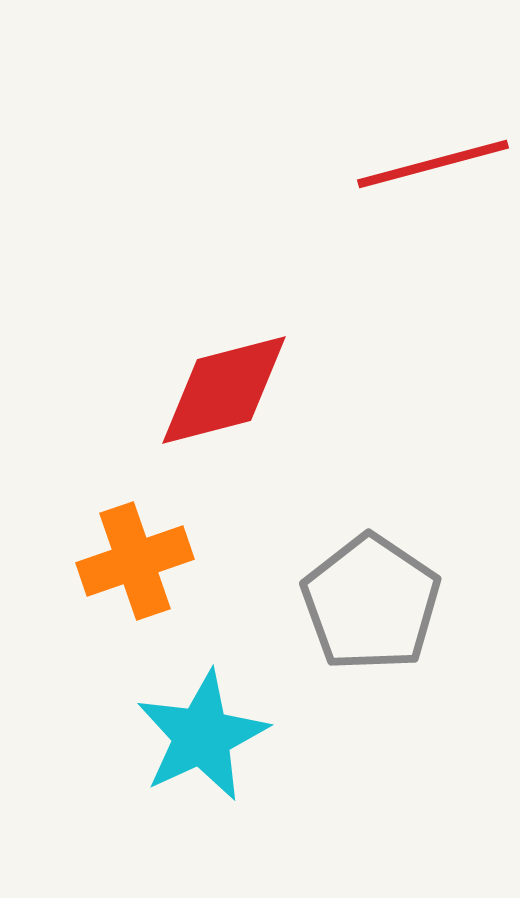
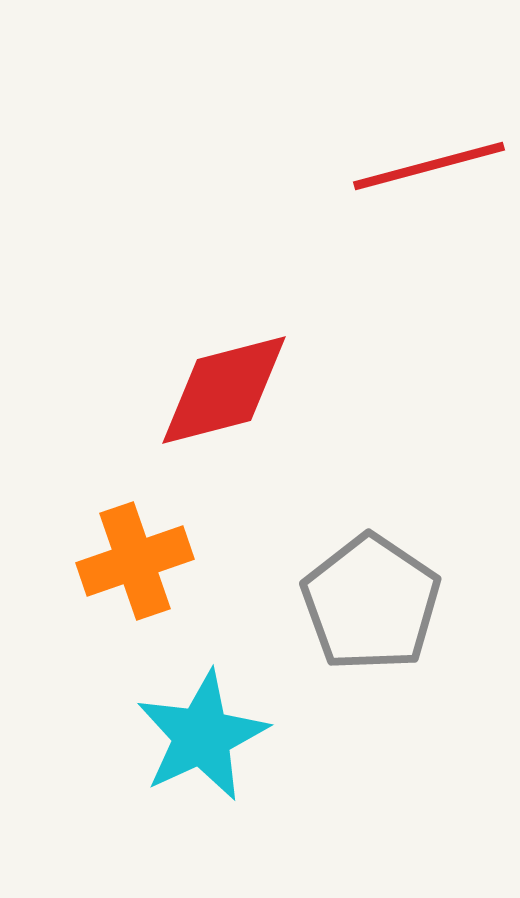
red line: moved 4 px left, 2 px down
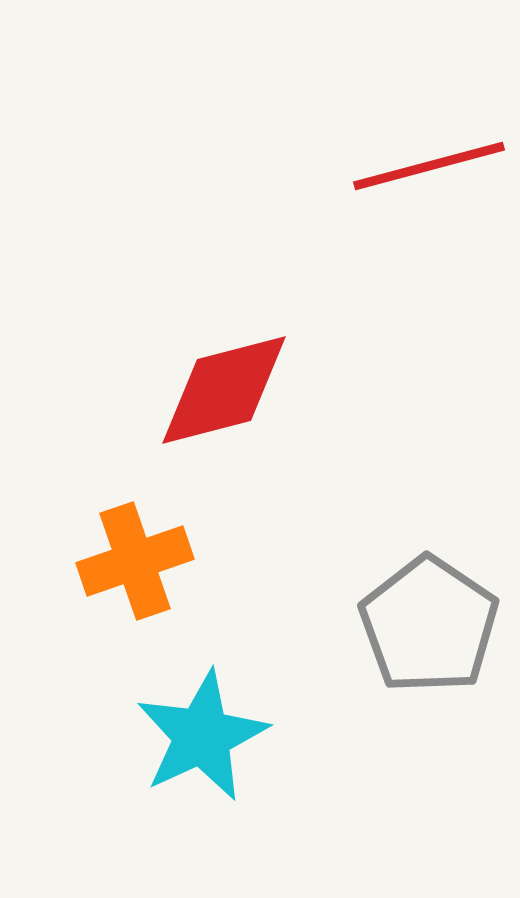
gray pentagon: moved 58 px right, 22 px down
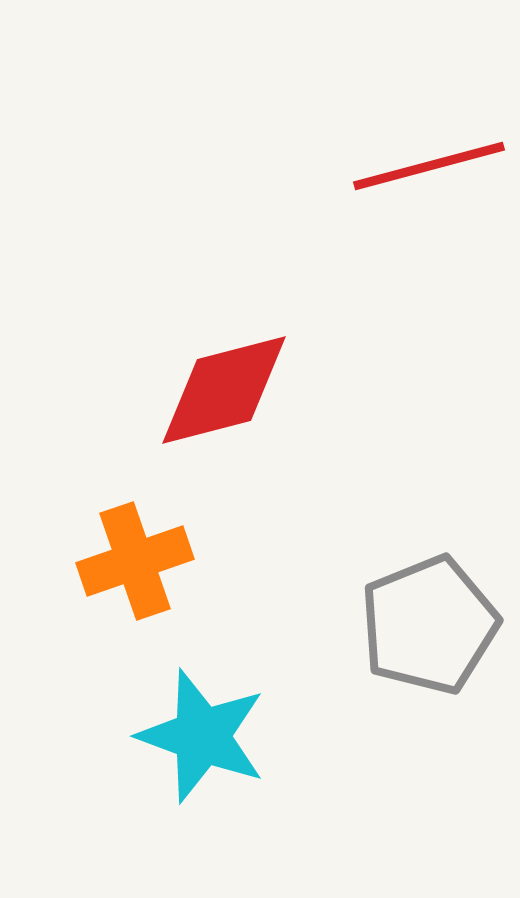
gray pentagon: rotated 16 degrees clockwise
cyan star: rotated 27 degrees counterclockwise
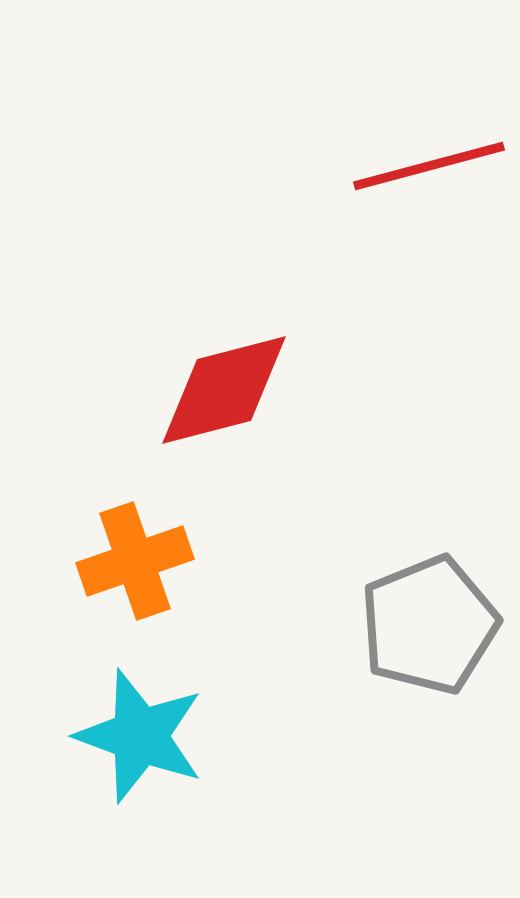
cyan star: moved 62 px left
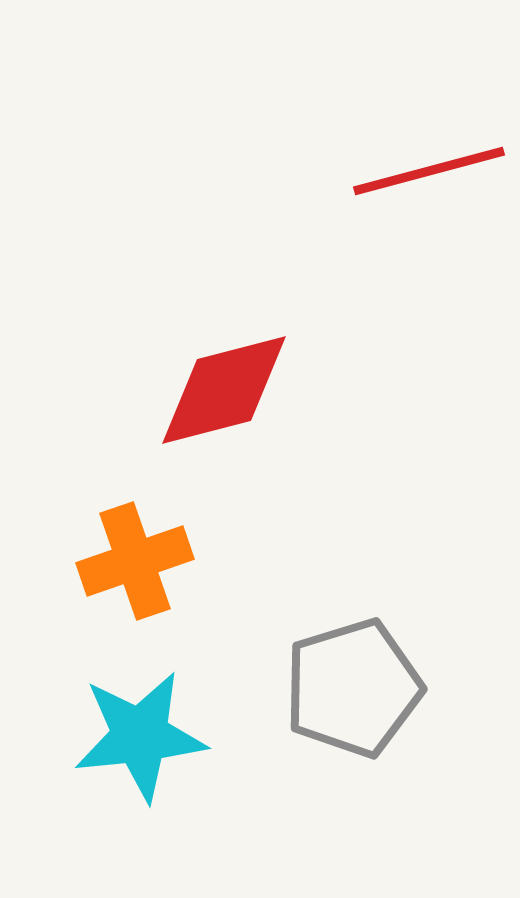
red line: moved 5 px down
gray pentagon: moved 76 px left, 63 px down; rotated 5 degrees clockwise
cyan star: rotated 26 degrees counterclockwise
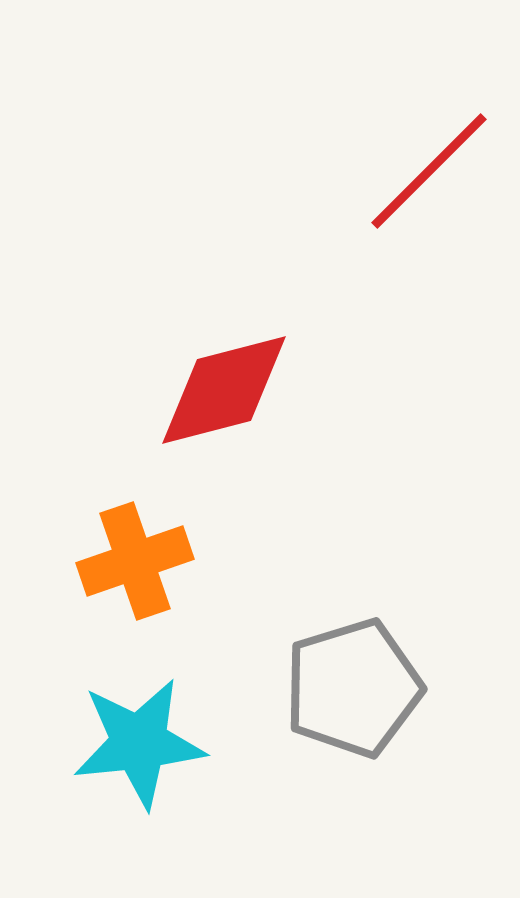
red line: rotated 30 degrees counterclockwise
cyan star: moved 1 px left, 7 px down
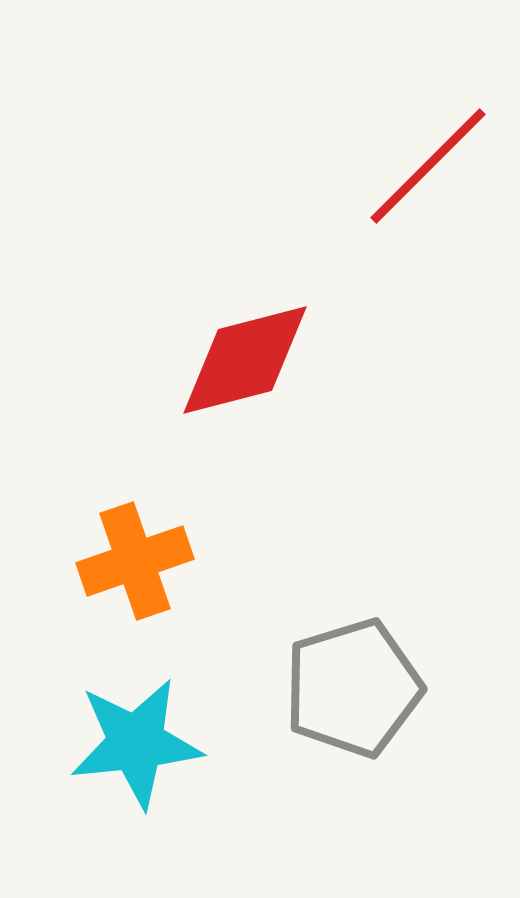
red line: moved 1 px left, 5 px up
red diamond: moved 21 px right, 30 px up
cyan star: moved 3 px left
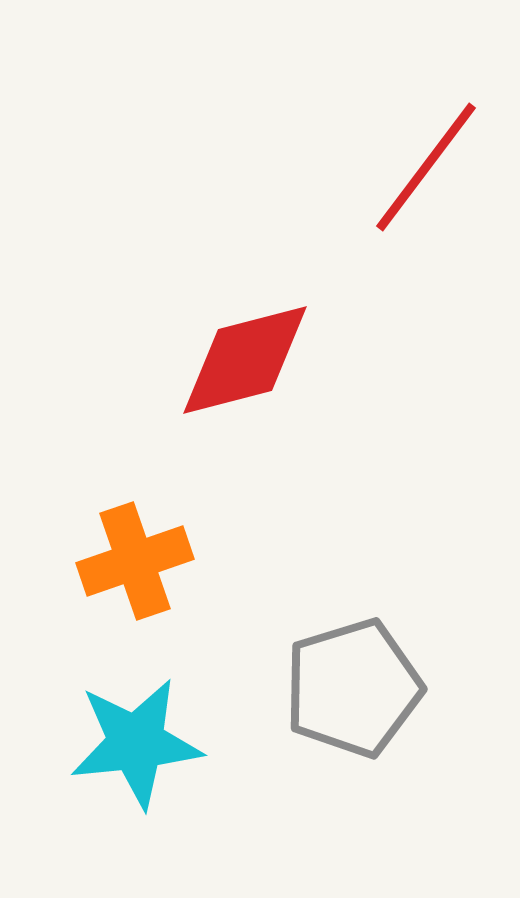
red line: moved 2 px left, 1 px down; rotated 8 degrees counterclockwise
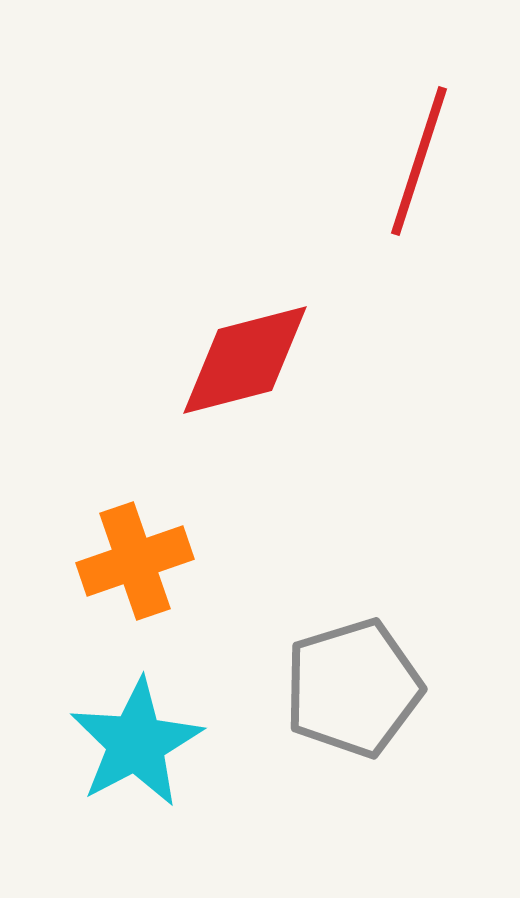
red line: moved 7 px left, 6 px up; rotated 19 degrees counterclockwise
cyan star: rotated 22 degrees counterclockwise
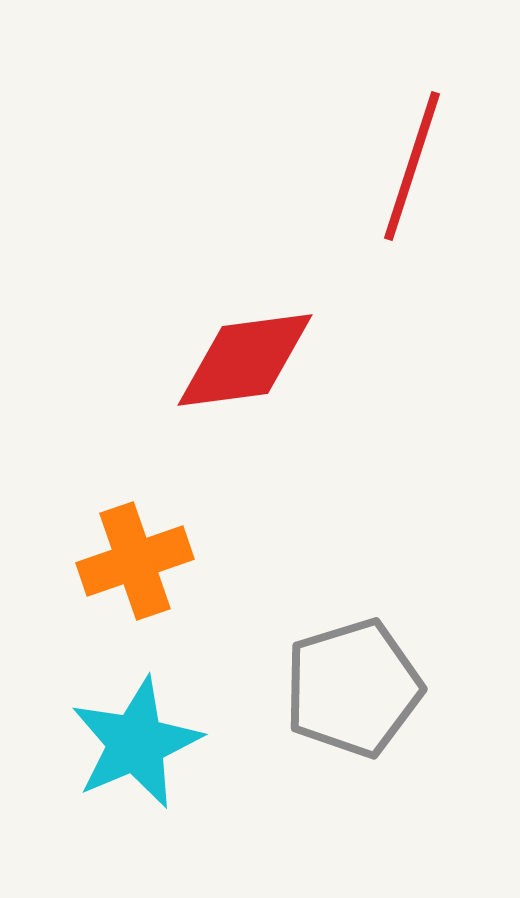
red line: moved 7 px left, 5 px down
red diamond: rotated 7 degrees clockwise
cyan star: rotated 5 degrees clockwise
